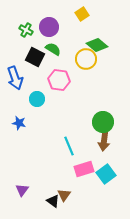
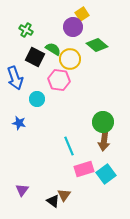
purple circle: moved 24 px right
yellow circle: moved 16 px left
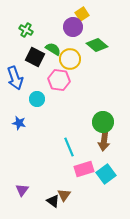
cyan line: moved 1 px down
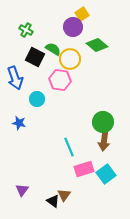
pink hexagon: moved 1 px right
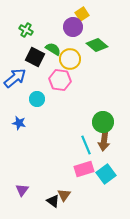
blue arrow: rotated 110 degrees counterclockwise
cyan line: moved 17 px right, 2 px up
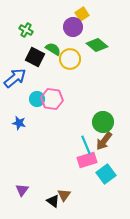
pink hexagon: moved 8 px left, 19 px down
brown arrow: rotated 30 degrees clockwise
pink rectangle: moved 3 px right, 9 px up
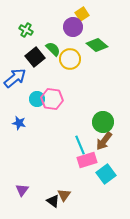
green semicircle: rotated 14 degrees clockwise
black square: rotated 24 degrees clockwise
cyan line: moved 6 px left
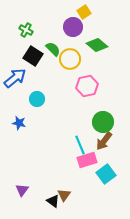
yellow square: moved 2 px right, 2 px up
black square: moved 2 px left, 1 px up; rotated 18 degrees counterclockwise
pink hexagon: moved 35 px right, 13 px up; rotated 20 degrees counterclockwise
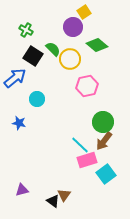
cyan line: rotated 24 degrees counterclockwise
purple triangle: rotated 40 degrees clockwise
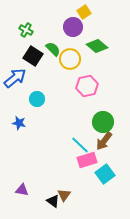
green diamond: moved 1 px down
cyan square: moved 1 px left
purple triangle: rotated 24 degrees clockwise
